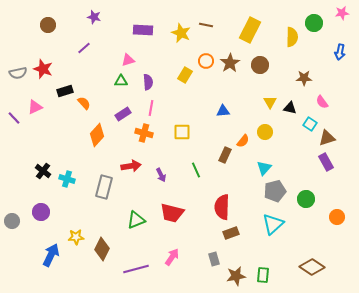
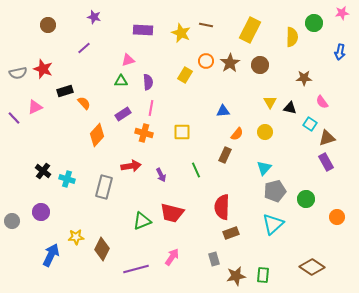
orange semicircle at (243, 141): moved 6 px left, 7 px up
green triangle at (136, 220): moved 6 px right, 1 px down
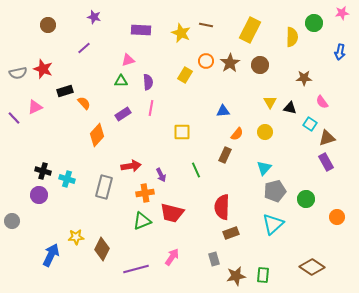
purple rectangle at (143, 30): moved 2 px left
orange cross at (144, 133): moved 1 px right, 60 px down; rotated 24 degrees counterclockwise
black cross at (43, 171): rotated 21 degrees counterclockwise
purple circle at (41, 212): moved 2 px left, 17 px up
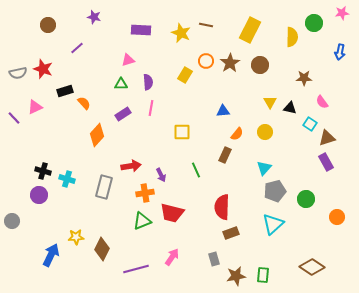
purple line at (84, 48): moved 7 px left
green triangle at (121, 81): moved 3 px down
